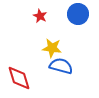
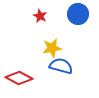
yellow star: rotated 18 degrees counterclockwise
red diamond: rotated 44 degrees counterclockwise
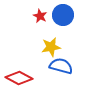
blue circle: moved 15 px left, 1 px down
yellow star: moved 1 px left, 1 px up
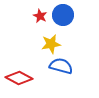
yellow star: moved 3 px up
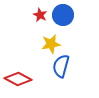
red star: moved 1 px up
blue semicircle: rotated 90 degrees counterclockwise
red diamond: moved 1 px left, 1 px down
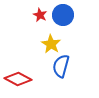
yellow star: rotated 30 degrees counterclockwise
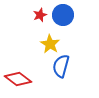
red star: rotated 24 degrees clockwise
yellow star: moved 1 px left
red diamond: rotated 8 degrees clockwise
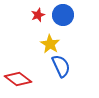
red star: moved 2 px left
blue semicircle: rotated 140 degrees clockwise
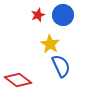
red diamond: moved 1 px down
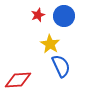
blue circle: moved 1 px right, 1 px down
red diamond: rotated 40 degrees counterclockwise
